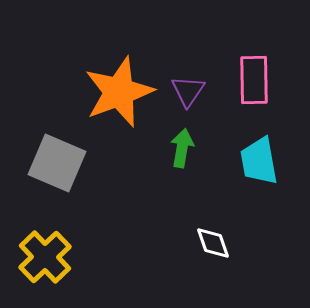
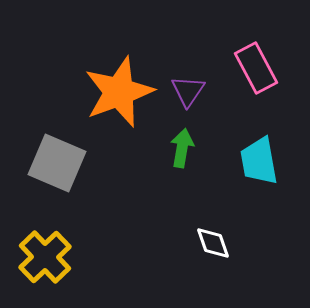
pink rectangle: moved 2 px right, 12 px up; rotated 27 degrees counterclockwise
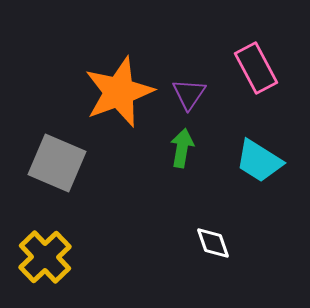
purple triangle: moved 1 px right, 3 px down
cyan trapezoid: rotated 48 degrees counterclockwise
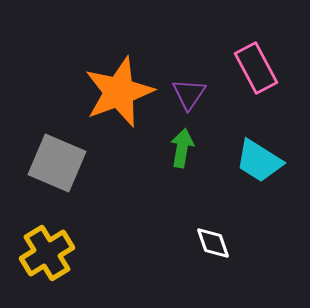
yellow cross: moved 2 px right, 4 px up; rotated 12 degrees clockwise
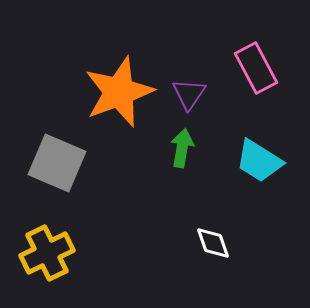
yellow cross: rotated 6 degrees clockwise
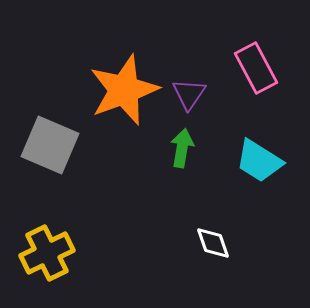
orange star: moved 5 px right, 2 px up
gray square: moved 7 px left, 18 px up
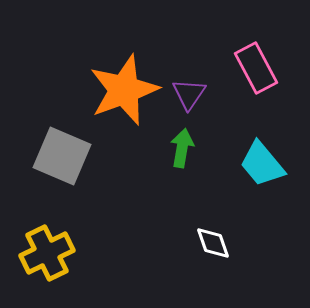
gray square: moved 12 px right, 11 px down
cyan trapezoid: moved 3 px right, 3 px down; rotated 18 degrees clockwise
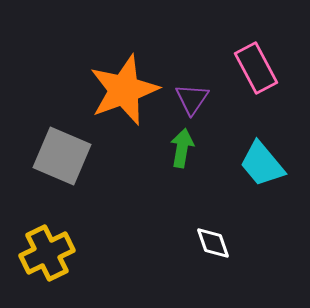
purple triangle: moved 3 px right, 5 px down
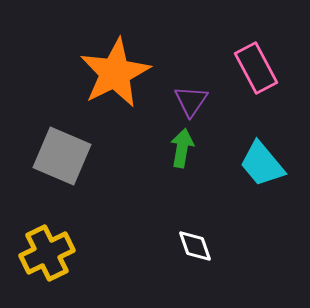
orange star: moved 9 px left, 17 px up; rotated 6 degrees counterclockwise
purple triangle: moved 1 px left, 2 px down
white diamond: moved 18 px left, 3 px down
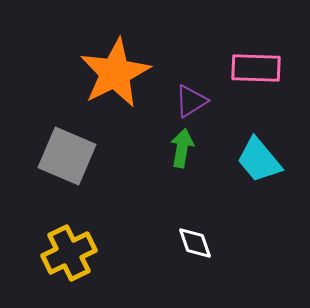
pink rectangle: rotated 60 degrees counterclockwise
purple triangle: rotated 24 degrees clockwise
gray square: moved 5 px right
cyan trapezoid: moved 3 px left, 4 px up
white diamond: moved 3 px up
yellow cross: moved 22 px right
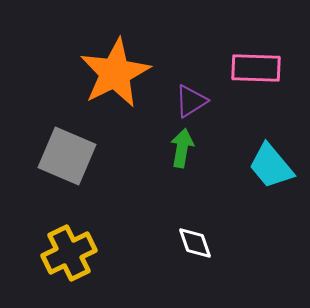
cyan trapezoid: moved 12 px right, 6 px down
